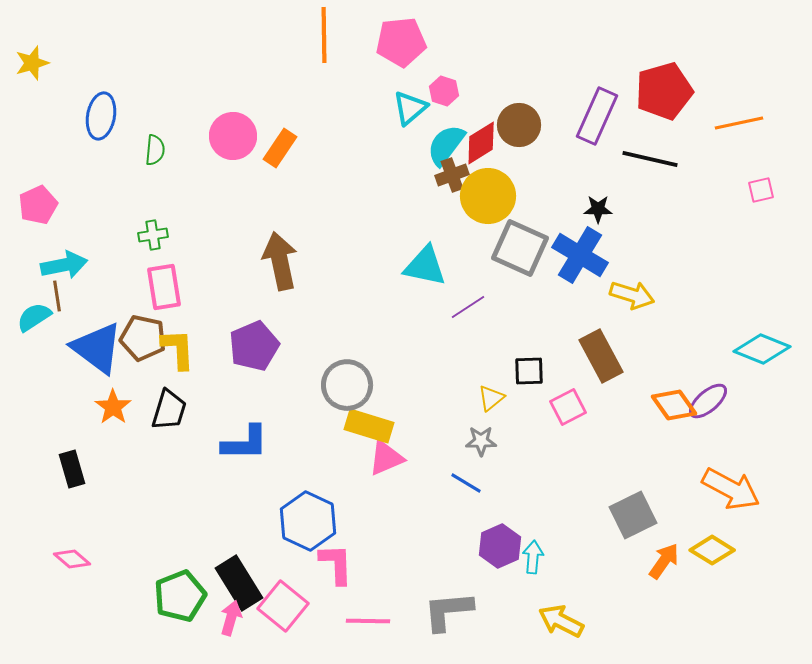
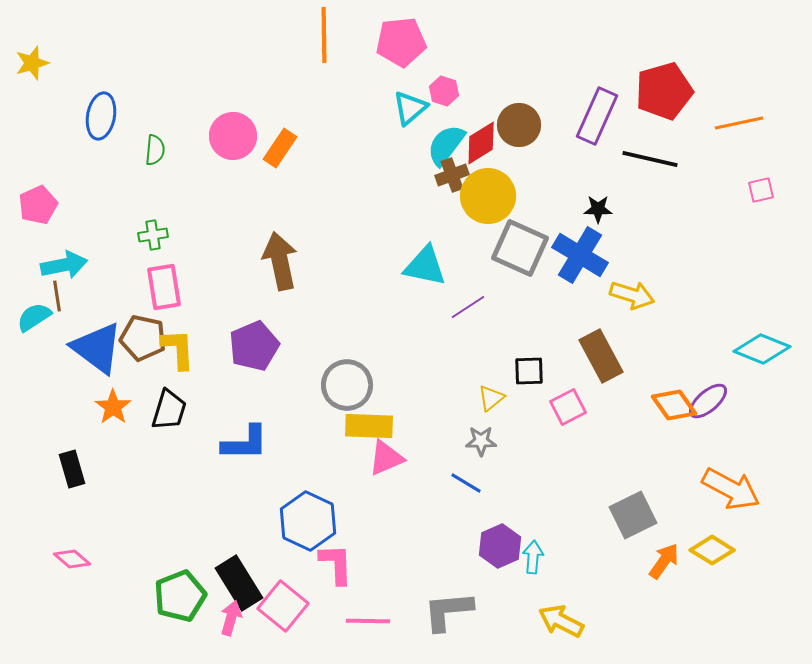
yellow rectangle at (369, 426): rotated 15 degrees counterclockwise
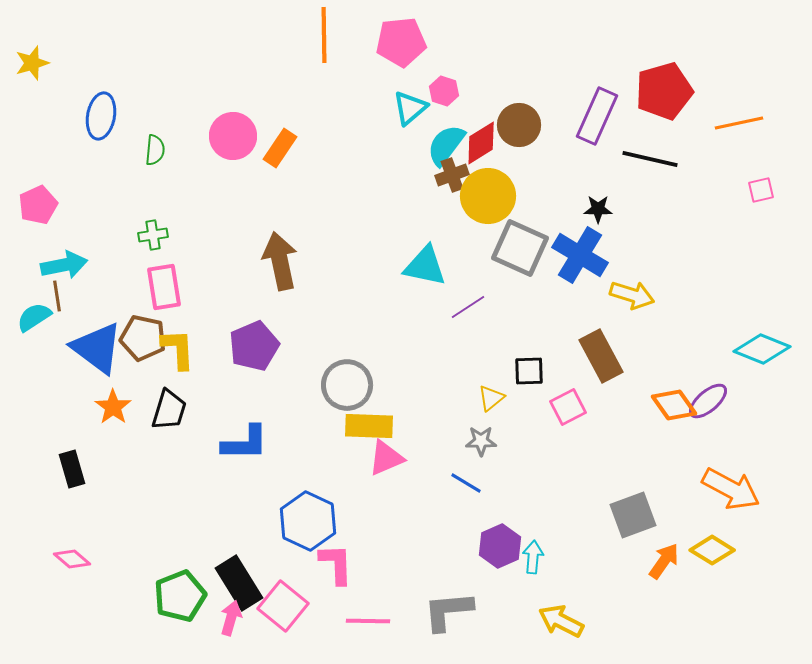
gray square at (633, 515): rotated 6 degrees clockwise
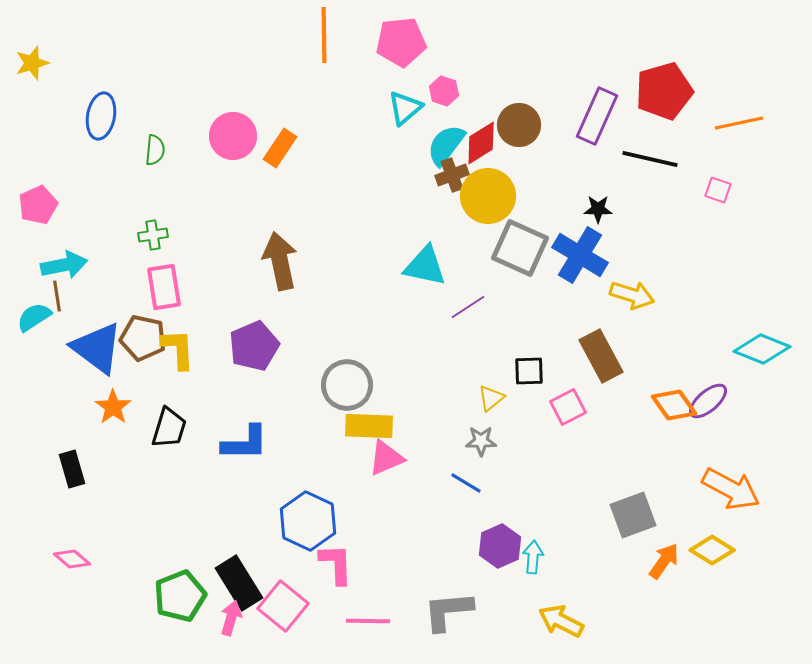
cyan triangle at (410, 108): moved 5 px left
pink square at (761, 190): moved 43 px left; rotated 32 degrees clockwise
black trapezoid at (169, 410): moved 18 px down
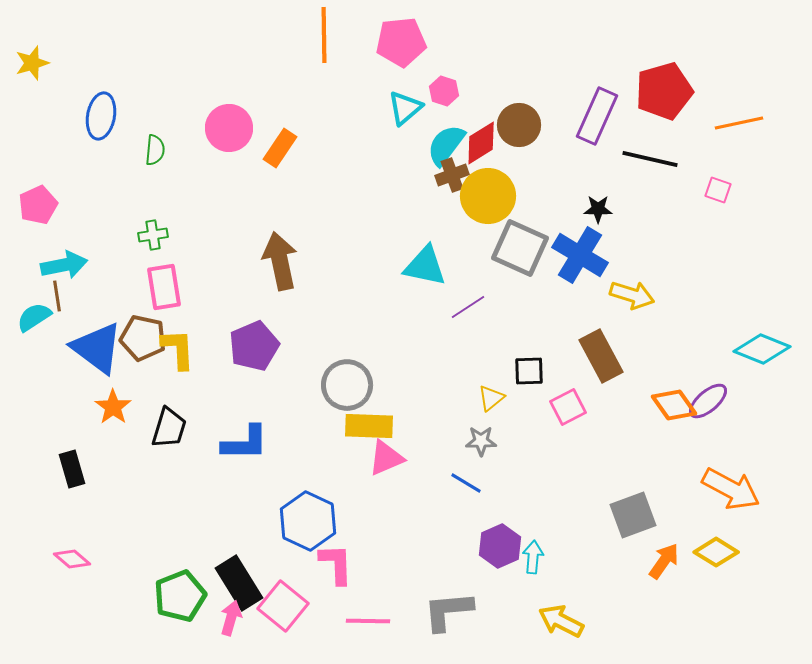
pink circle at (233, 136): moved 4 px left, 8 px up
yellow diamond at (712, 550): moved 4 px right, 2 px down
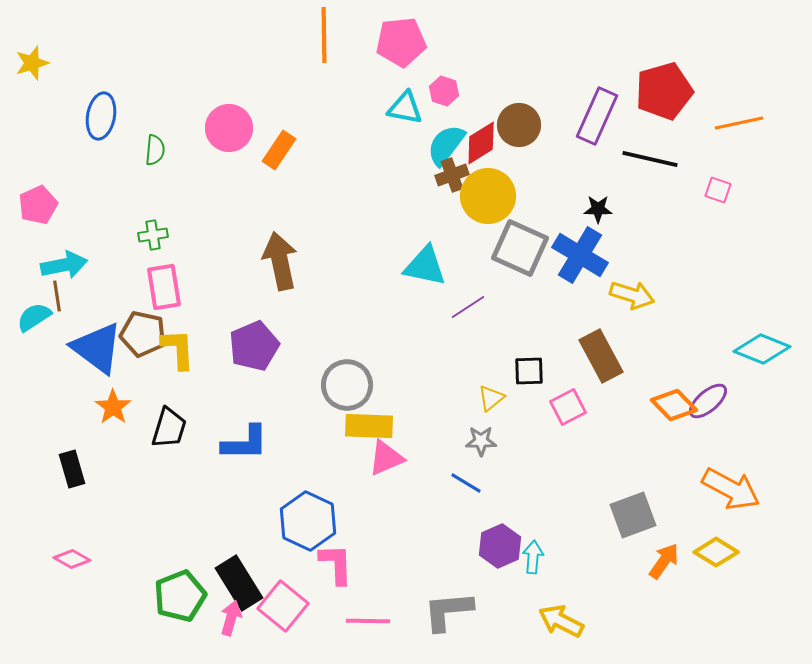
cyan triangle at (405, 108): rotated 51 degrees clockwise
orange rectangle at (280, 148): moved 1 px left, 2 px down
brown pentagon at (143, 338): moved 4 px up
orange diamond at (674, 405): rotated 9 degrees counterclockwise
pink diamond at (72, 559): rotated 12 degrees counterclockwise
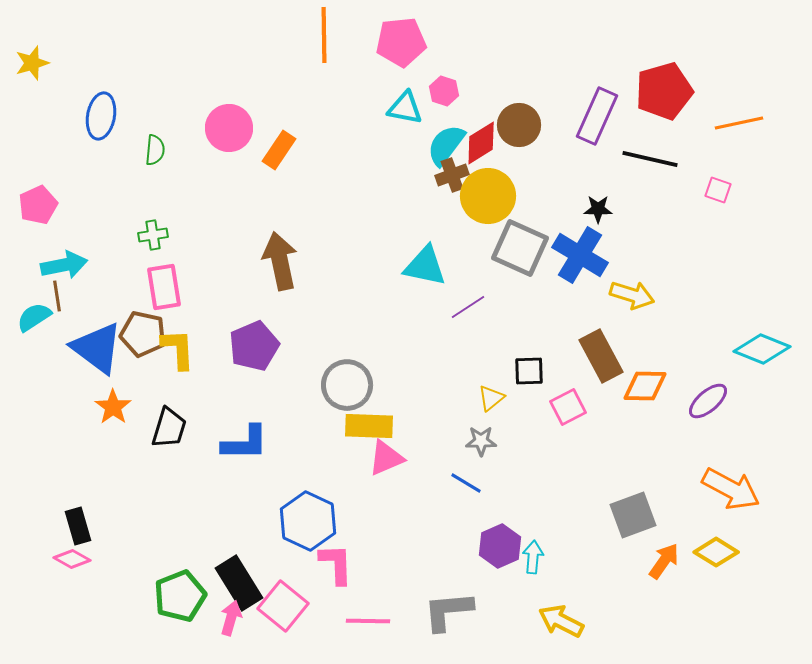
orange diamond at (674, 405): moved 29 px left, 19 px up; rotated 45 degrees counterclockwise
black rectangle at (72, 469): moved 6 px right, 57 px down
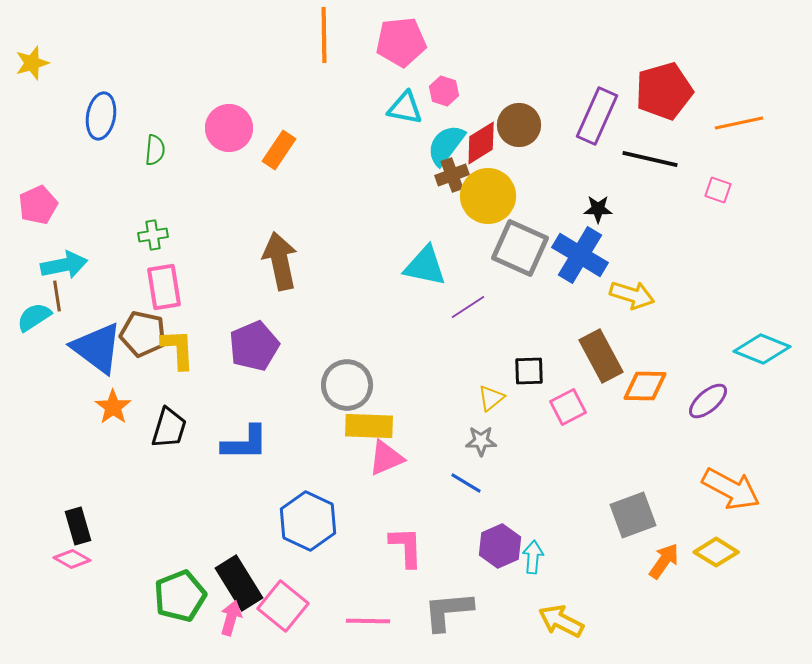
pink L-shape at (336, 564): moved 70 px right, 17 px up
